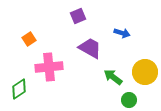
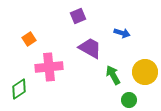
green arrow: moved 2 px up; rotated 24 degrees clockwise
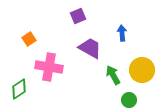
blue arrow: rotated 112 degrees counterclockwise
pink cross: rotated 16 degrees clockwise
yellow circle: moved 3 px left, 2 px up
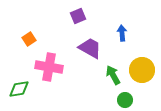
green diamond: rotated 25 degrees clockwise
green circle: moved 4 px left
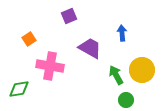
purple square: moved 9 px left
pink cross: moved 1 px right, 1 px up
green arrow: moved 3 px right
green circle: moved 1 px right
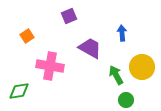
orange square: moved 2 px left, 3 px up
yellow circle: moved 3 px up
green diamond: moved 2 px down
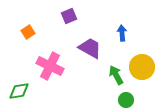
orange square: moved 1 px right, 4 px up
pink cross: rotated 16 degrees clockwise
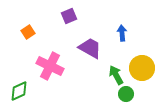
yellow circle: moved 1 px down
green diamond: rotated 15 degrees counterclockwise
green circle: moved 6 px up
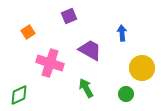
purple trapezoid: moved 2 px down
pink cross: moved 3 px up; rotated 8 degrees counterclockwise
green arrow: moved 30 px left, 13 px down
green diamond: moved 4 px down
